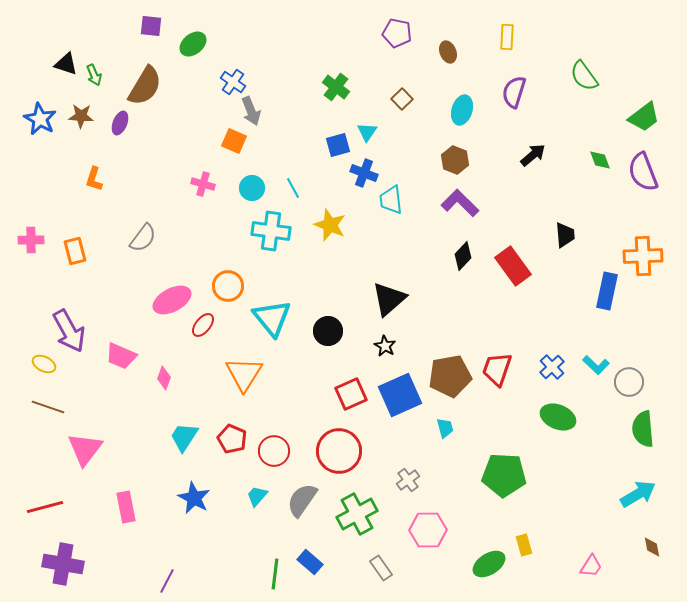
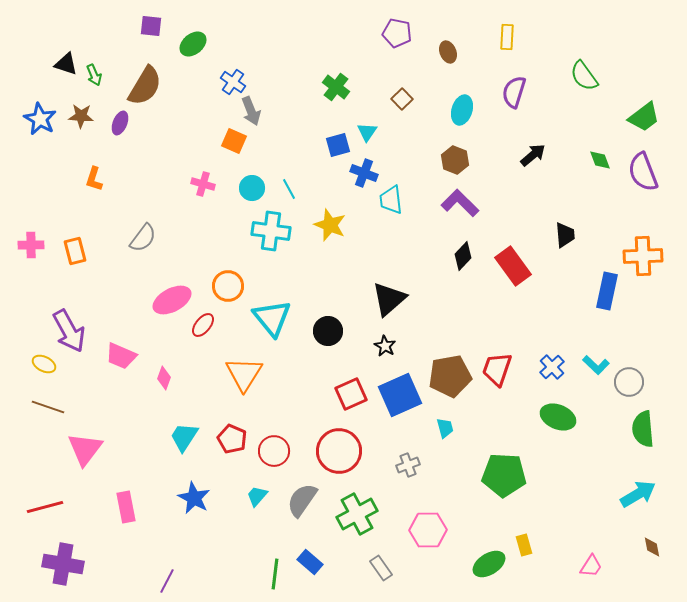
cyan line at (293, 188): moved 4 px left, 1 px down
pink cross at (31, 240): moved 5 px down
gray cross at (408, 480): moved 15 px up; rotated 15 degrees clockwise
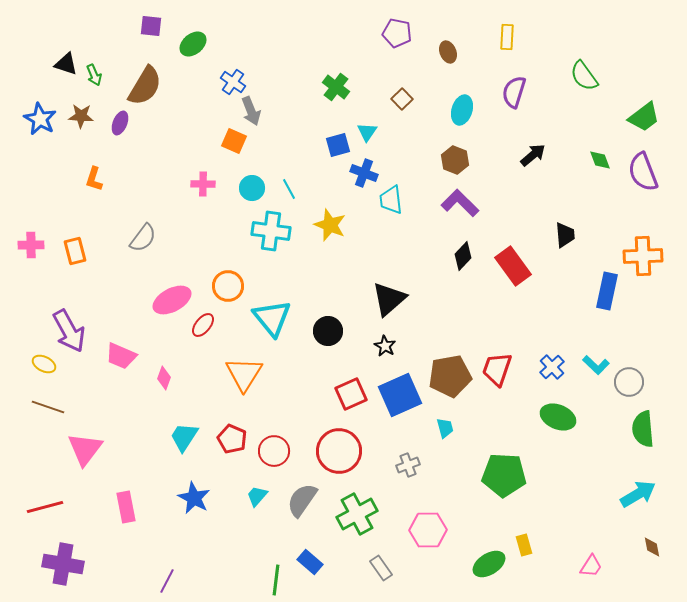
pink cross at (203, 184): rotated 15 degrees counterclockwise
green line at (275, 574): moved 1 px right, 6 px down
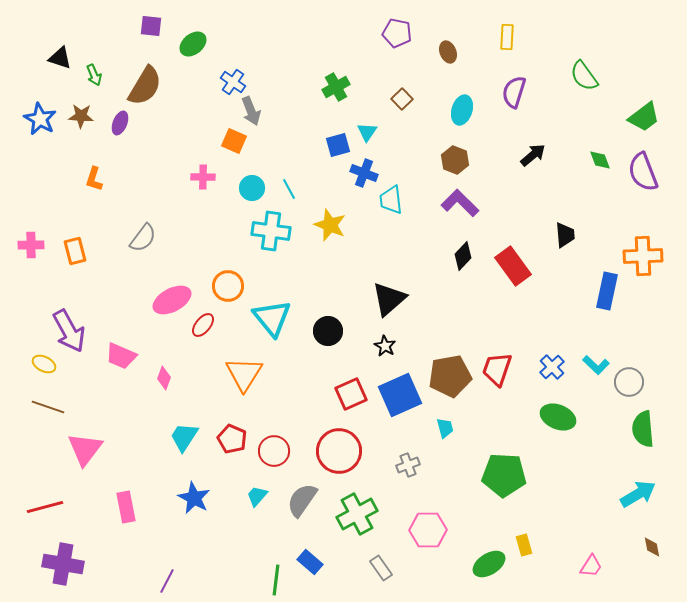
black triangle at (66, 64): moved 6 px left, 6 px up
green cross at (336, 87): rotated 24 degrees clockwise
pink cross at (203, 184): moved 7 px up
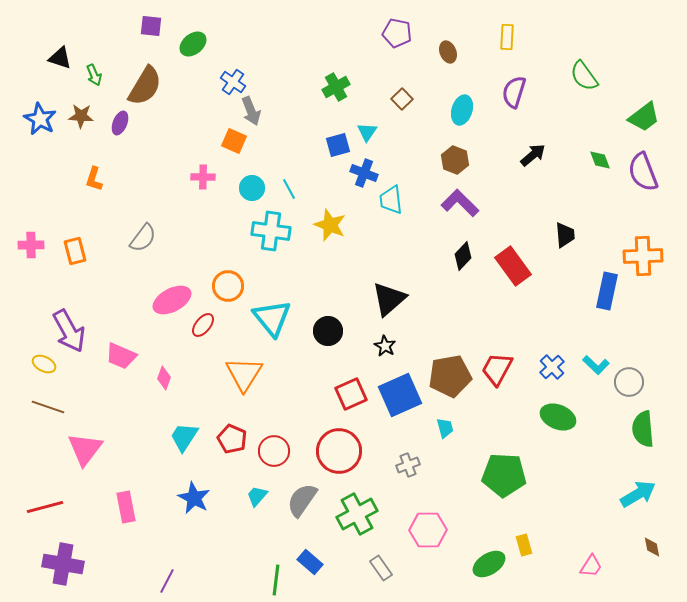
red trapezoid at (497, 369): rotated 9 degrees clockwise
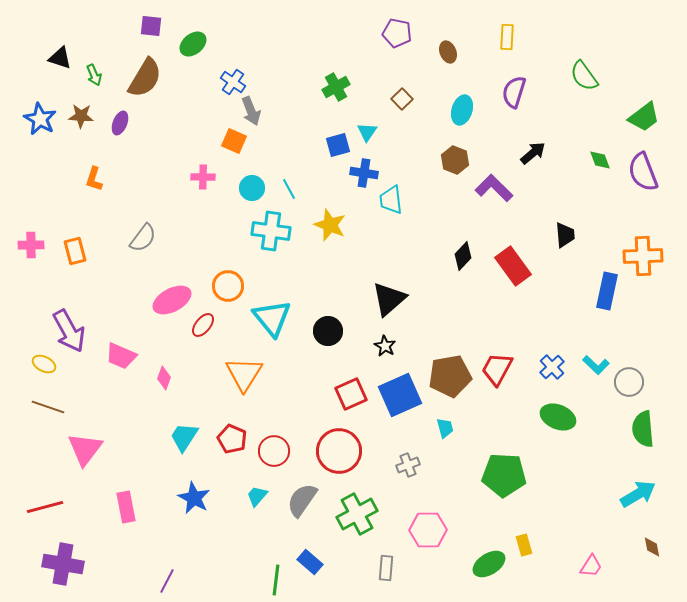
brown semicircle at (145, 86): moved 8 px up
black arrow at (533, 155): moved 2 px up
blue cross at (364, 173): rotated 12 degrees counterclockwise
purple L-shape at (460, 203): moved 34 px right, 15 px up
gray rectangle at (381, 568): moved 5 px right; rotated 40 degrees clockwise
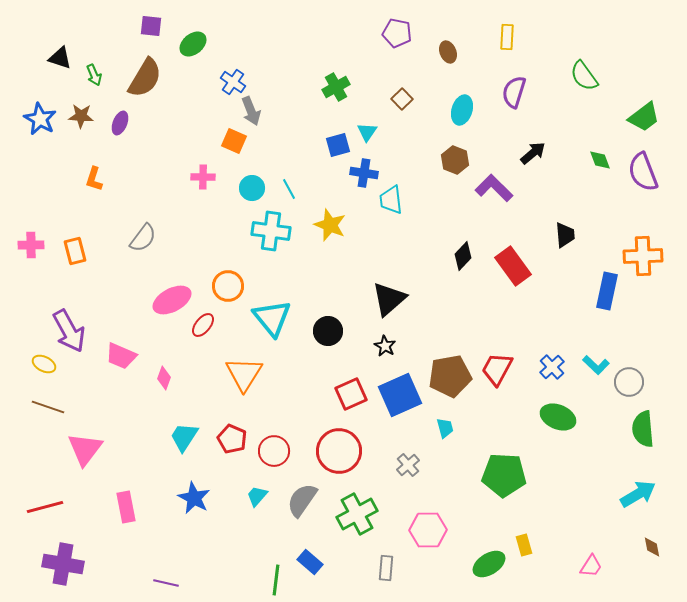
gray cross at (408, 465): rotated 20 degrees counterclockwise
purple line at (167, 581): moved 1 px left, 2 px down; rotated 75 degrees clockwise
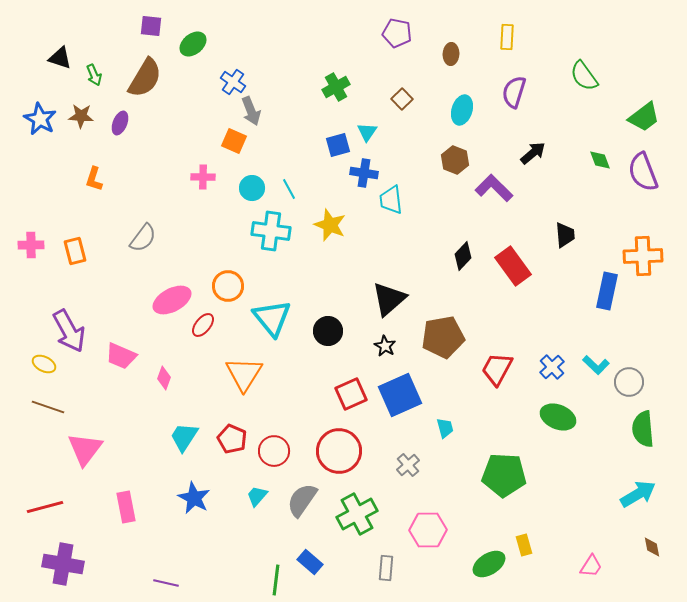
brown ellipse at (448, 52): moved 3 px right, 2 px down; rotated 25 degrees clockwise
brown pentagon at (450, 376): moved 7 px left, 39 px up
